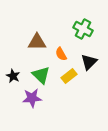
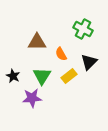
green triangle: moved 1 px right, 1 px down; rotated 18 degrees clockwise
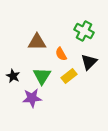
green cross: moved 1 px right, 2 px down
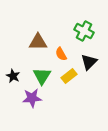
brown triangle: moved 1 px right
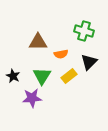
green cross: rotated 12 degrees counterclockwise
orange semicircle: rotated 72 degrees counterclockwise
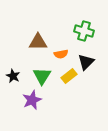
black triangle: moved 3 px left
purple star: moved 2 px down; rotated 18 degrees counterclockwise
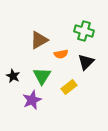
brown triangle: moved 1 px right, 2 px up; rotated 30 degrees counterclockwise
yellow rectangle: moved 11 px down
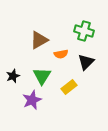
black star: rotated 24 degrees clockwise
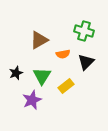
orange semicircle: moved 2 px right
black star: moved 3 px right, 3 px up
yellow rectangle: moved 3 px left, 1 px up
